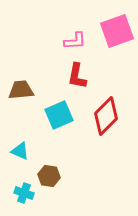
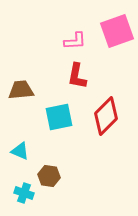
cyan square: moved 2 px down; rotated 12 degrees clockwise
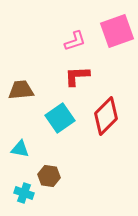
pink L-shape: rotated 15 degrees counterclockwise
red L-shape: rotated 76 degrees clockwise
cyan square: moved 1 px right, 1 px down; rotated 24 degrees counterclockwise
cyan triangle: moved 2 px up; rotated 12 degrees counterclockwise
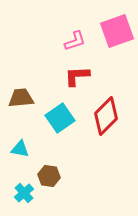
brown trapezoid: moved 8 px down
cyan cross: rotated 30 degrees clockwise
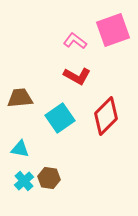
pink square: moved 4 px left, 1 px up
pink L-shape: rotated 125 degrees counterclockwise
red L-shape: rotated 148 degrees counterclockwise
brown trapezoid: moved 1 px left
brown hexagon: moved 2 px down
cyan cross: moved 12 px up
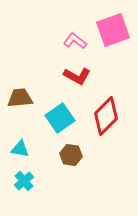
brown hexagon: moved 22 px right, 23 px up
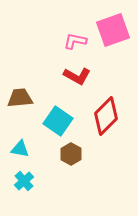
pink L-shape: rotated 25 degrees counterclockwise
cyan square: moved 2 px left, 3 px down; rotated 20 degrees counterclockwise
brown hexagon: moved 1 px up; rotated 20 degrees clockwise
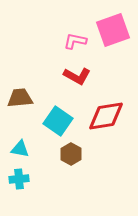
red diamond: rotated 36 degrees clockwise
cyan cross: moved 5 px left, 2 px up; rotated 36 degrees clockwise
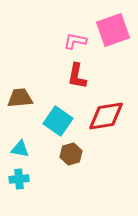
red L-shape: rotated 72 degrees clockwise
brown hexagon: rotated 15 degrees clockwise
